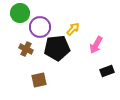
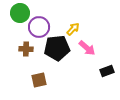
purple circle: moved 1 px left
pink arrow: moved 9 px left, 3 px down; rotated 78 degrees counterclockwise
brown cross: rotated 24 degrees counterclockwise
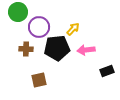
green circle: moved 2 px left, 1 px up
pink arrow: moved 1 px left, 2 px down; rotated 132 degrees clockwise
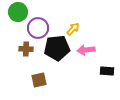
purple circle: moved 1 px left, 1 px down
black rectangle: rotated 24 degrees clockwise
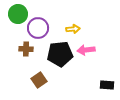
green circle: moved 2 px down
yellow arrow: rotated 40 degrees clockwise
black pentagon: moved 3 px right, 6 px down
black rectangle: moved 14 px down
brown square: rotated 21 degrees counterclockwise
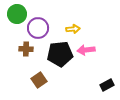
green circle: moved 1 px left
black rectangle: rotated 32 degrees counterclockwise
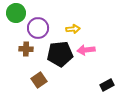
green circle: moved 1 px left, 1 px up
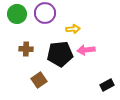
green circle: moved 1 px right, 1 px down
purple circle: moved 7 px right, 15 px up
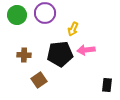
green circle: moved 1 px down
yellow arrow: rotated 120 degrees clockwise
brown cross: moved 2 px left, 6 px down
black rectangle: rotated 56 degrees counterclockwise
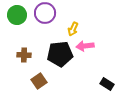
pink arrow: moved 1 px left, 4 px up
brown square: moved 1 px down
black rectangle: moved 1 px up; rotated 64 degrees counterclockwise
